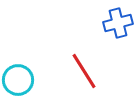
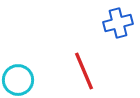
red line: rotated 9 degrees clockwise
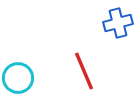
cyan circle: moved 2 px up
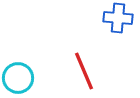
blue cross: moved 5 px up; rotated 20 degrees clockwise
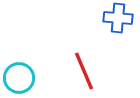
cyan circle: moved 1 px right
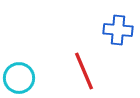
blue cross: moved 12 px down
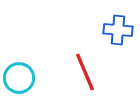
red line: moved 1 px right, 1 px down
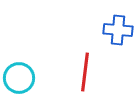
red line: rotated 30 degrees clockwise
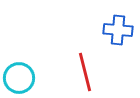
red line: rotated 21 degrees counterclockwise
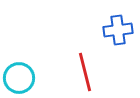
blue cross: rotated 12 degrees counterclockwise
